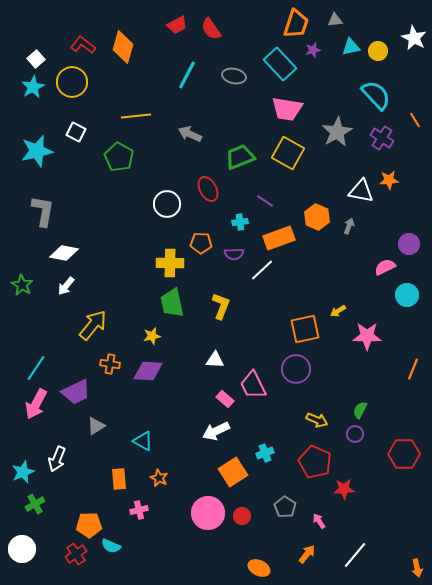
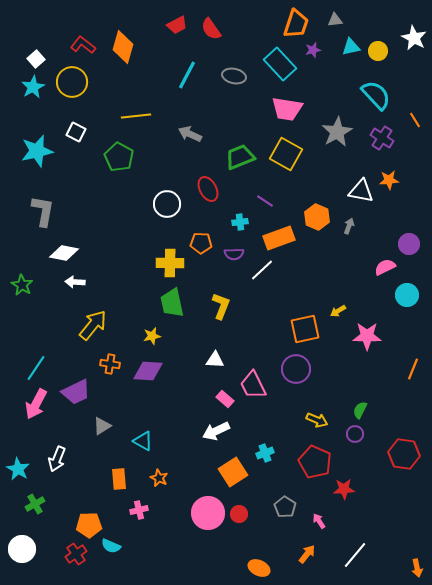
yellow square at (288, 153): moved 2 px left, 1 px down
white arrow at (66, 286): moved 9 px right, 4 px up; rotated 54 degrees clockwise
gray triangle at (96, 426): moved 6 px right
red hexagon at (404, 454): rotated 8 degrees clockwise
cyan star at (23, 472): moved 5 px left, 3 px up; rotated 20 degrees counterclockwise
red circle at (242, 516): moved 3 px left, 2 px up
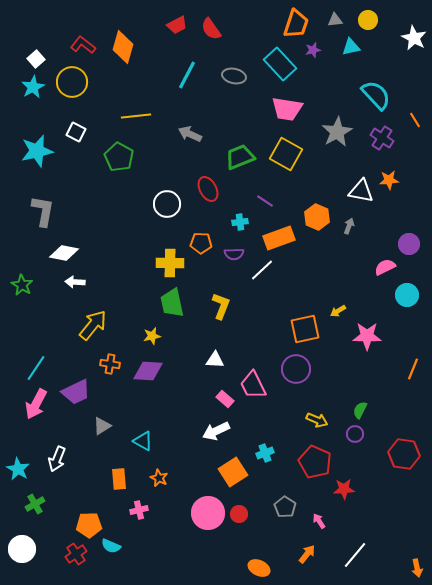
yellow circle at (378, 51): moved 10 px left, 31 px up
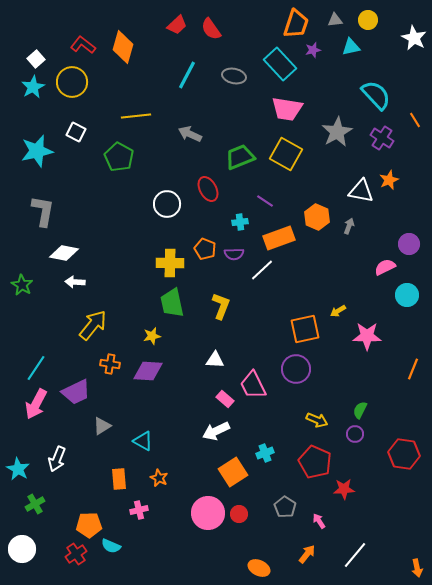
red trapezoid at (177, 25): rotated 15 degrees counterclockwise
orange star at (389, 180): rotated 18 degrees counterclockwise
orange pentagon at (201, 243): moved 4 px right, 6 px down; rotated 20 degrees clockwise
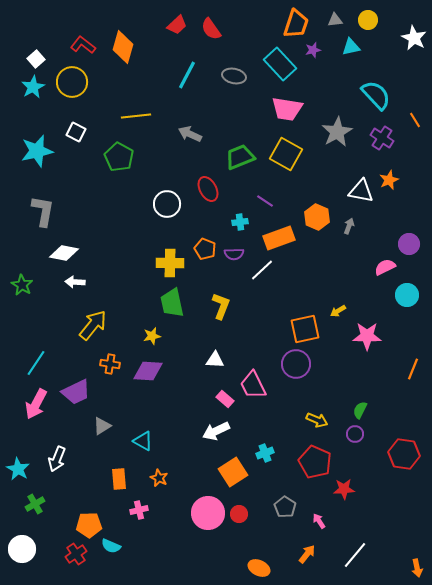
cyan line at (36, 368): moved 5 px up
purple circle at (296, 369): moved 5 px up
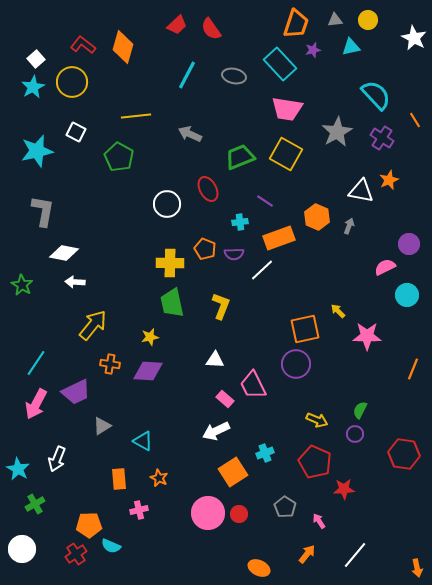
yellow arrow at (338, 311): rotated 77 degrees clockwise
yellow star at (152, 336): moved 2 px left, 1 px down
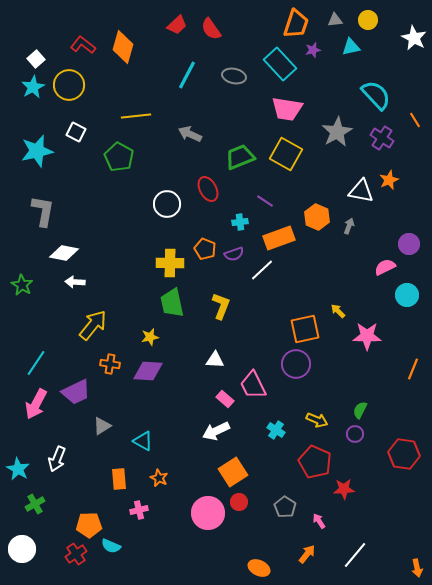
yellow circle at (72, 82): moved 3 px left, 3 px down
purple semicircle at (234, 254): rotated 18 degrees counterclockwise
cyan cross at (265, 453): moved 11 px right, 23 px up; rotated 36 degrees counterclockwise
red circle at (239, 514): moved 12 px up
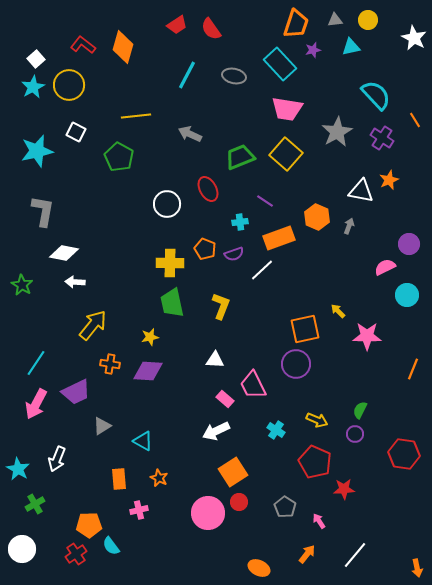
red trapezoid at (177, 25): rotated 10 degrees clockwise
yellow square at (286, 154): rotated 12 degrees clockwise
cyan semicircle at (111, 546): rotated 30 degrees clockwise
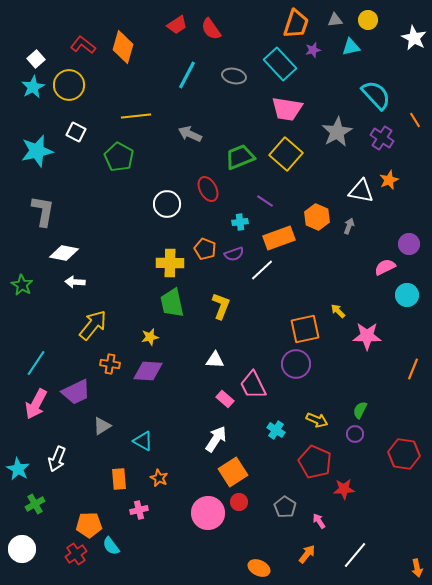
white arrow at (216, 431): moved 8 px down; rotated 148 degrees clockwise
